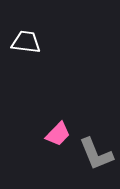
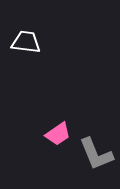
pink trapezoid: rotated 12 degrees clockwise
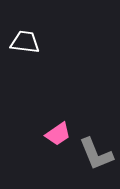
white trapezoid: moved 1 px left
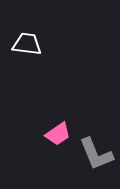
white trapezoid: moved 2 px right, 2 px down
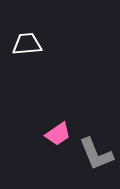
white trapezoid: rotated 12 degrees counterclockwise
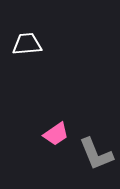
pink trapezoid: moved 2 px left
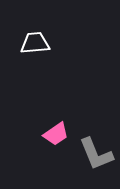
white trapezoid: moved 8 px right, 1 px up
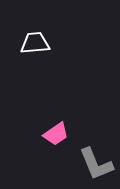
gray L-shape: moved 10 px down
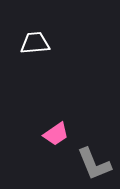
gray L-shape: moved 2 px left
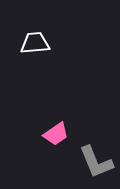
gray L-shape: moved 2 px right, 2 px up
